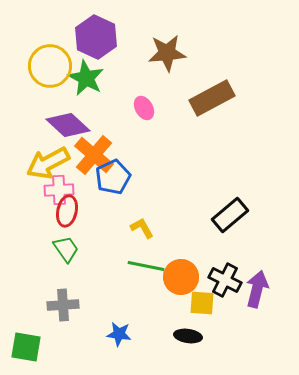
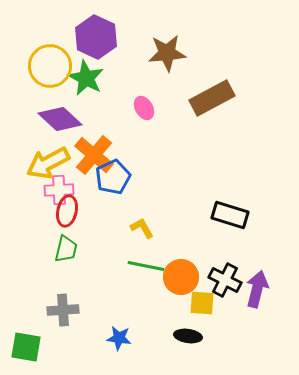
purple diamond: moved 8 px left, 6 px up
black rectangle: rotated 57 degrees clockwise
green trapezoid: rotated 48 degrees clockwise
gray cross: moved 5 px down
blue star: moved 4 px down
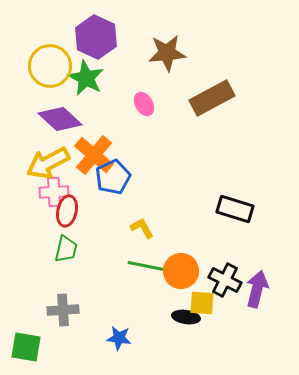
pink ellipse: moved 4 px up
pink cross: moved 5 px left, 2 px down
black rectangle: moved 5 px right, 6 px up
orange circle: moved 6 px up
black ellipse: moved 2 px left, 19 px up
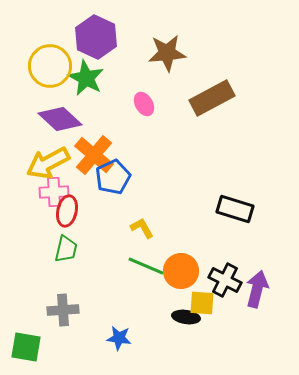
green line: rotated 12 degrees clockwise
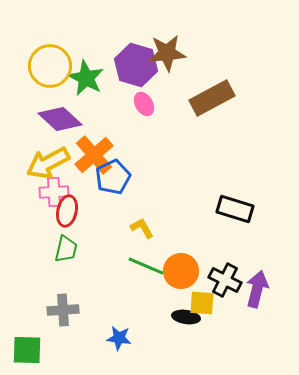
purple hexagon: moved 40 px right, 28 px down; rotated 9 degrees counterclockwise
orange cross: rotated 9 degrees clockwise
green square: moved 1 px right, 3 px down; rotated 8 degrees counterclockwise
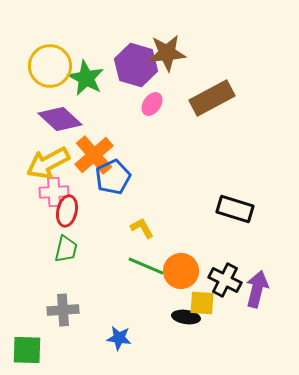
pink ellipse: moved 8 px right; rotated 65 degrees clockwise
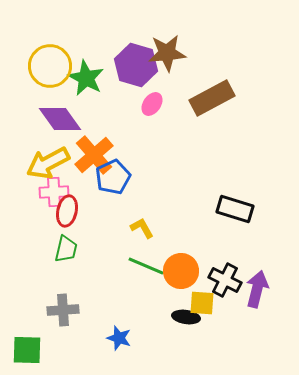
purple diamond: rotated 12 degrees clockwise
blue star: rotated 10 degrees clockwise
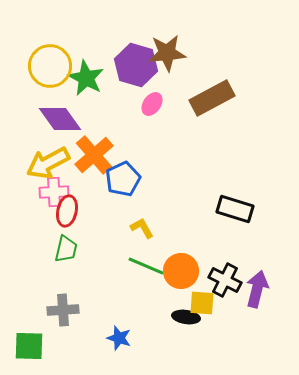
blue pentagon: moved 10 px right, 2 px down
green square: moved 2 px right, 4 px up
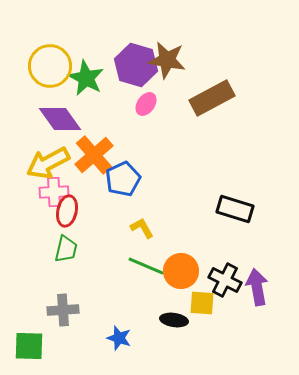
brown star: moved 7 px down; rotated 15 degrees clockwise
pink ellipse: moved 6 px left
purple arrow: moved 2 px up; rotated 24 degrees counterclockwise
black ellipse: moved 12 px left, 3 px down
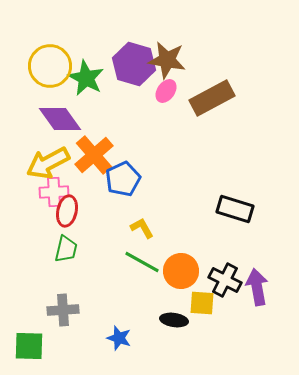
purple hexagon: moved 2 px left, 1 px up
pink ellipse: moved 20 px right, 13 px up
green line: moved 4 px left, 4 px up; rotated 6 degrees clockwise
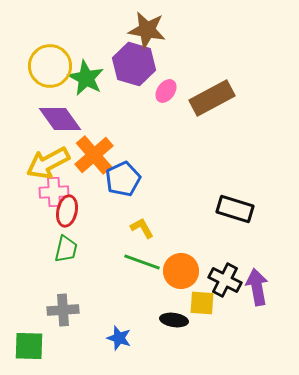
brown star: moved 20 px left, 30 px up
green line: rotated 9 degrees counterclockwise
